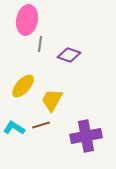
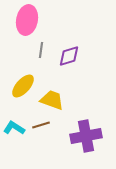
gray line: moved 1 px right, 6 px down
purple diamond: moved 1 px down; rotated 35 degrees counterclockwise
yellow trapezoid: rotated 80 degrees clockwise
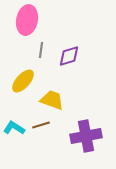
yellow ellipse: moved 5 px up
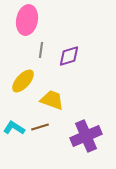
brown line: moved 1 px left, 2 px down
purple cross: rotated 12 degrees counterclockwise
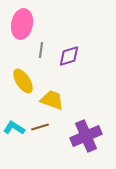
pink ellipse: moved 5 px left, 4 px down
yellow ellipse: rotated 75 degrees counterclockwise
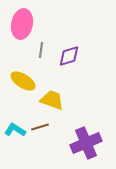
yellow ellipse: rotated 25 degrees counterclockwise
cyan L-shape: moved 1 px right, 2 px down
purple cross: moved 7 px down
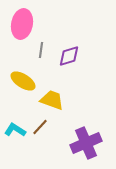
brown line: rotated 30 degrees counterclockwise
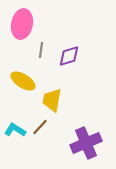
yellow trapezoid: rotated 100 degrees counterclockwise
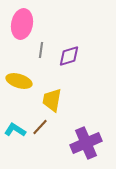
yellow ellipse: moved 4 px left; rotated 15 degrees counterclockwise
